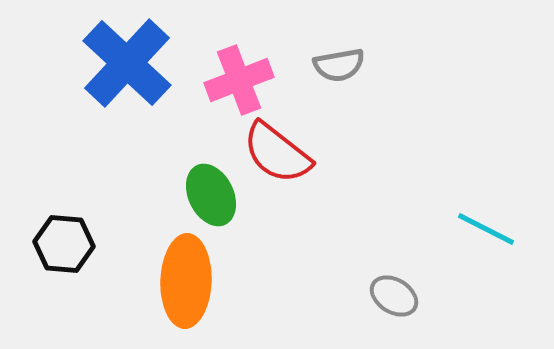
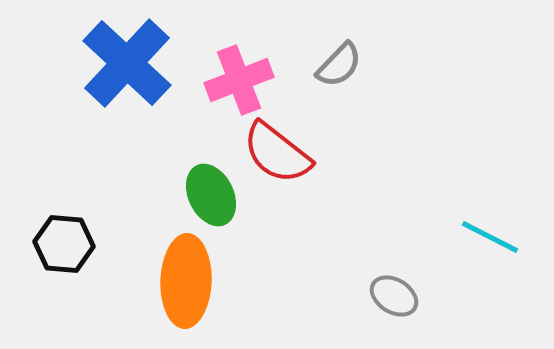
gray semicircle: rotated 36 degrees counterclockwise
cyan line: moved 4 px right, 8 px down
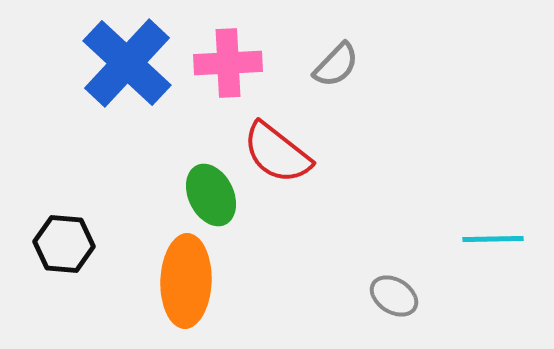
gray semicircle: moved 3 px left
pink cross: moved 11 px left, 17 px up; rotated 18 degrees clockwise
cyan line: moved 3 px right, 2 px down; rotated 28 degrees counterclockwise
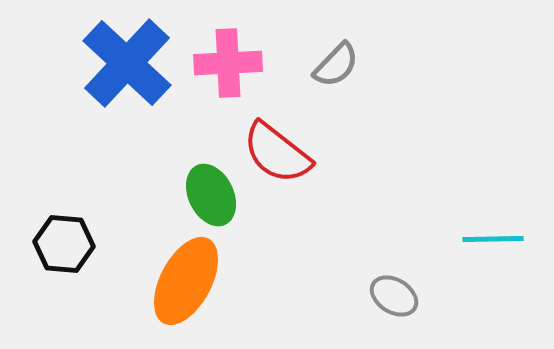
orange ellipse: rotated 26 degrees clockwise
